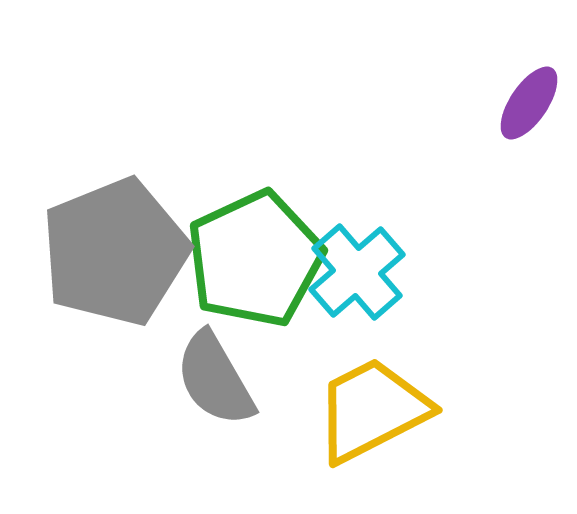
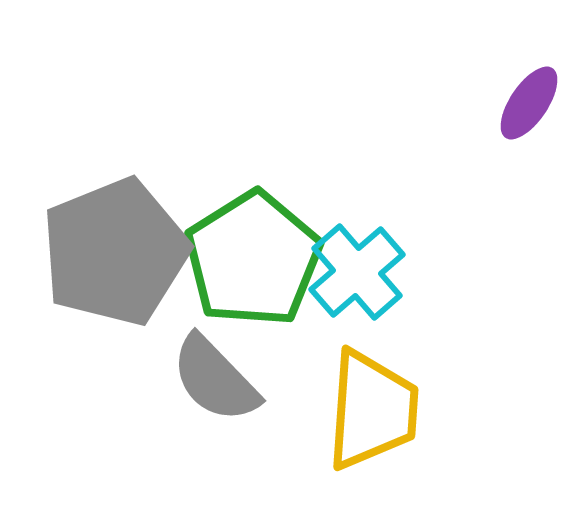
green pentagon: moved 2 px left; rotated 7 degrees counterclockwise
gray semicircle: rotated 14 degrees counterclockwise
yellow trapezoid: rotated 121 degrees clockwise
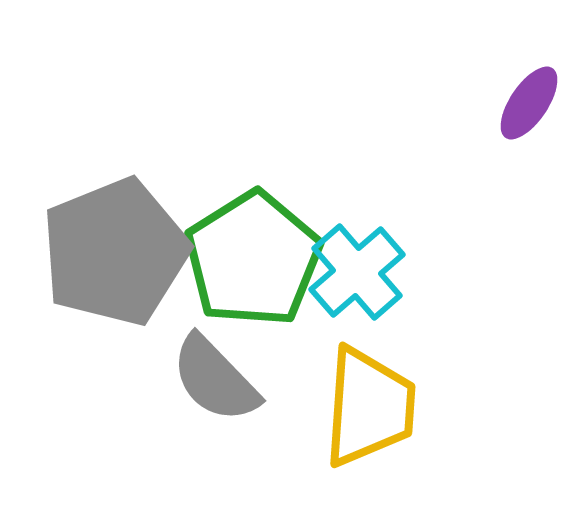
yellow trapezoid: moved 3 px left, 3 px up
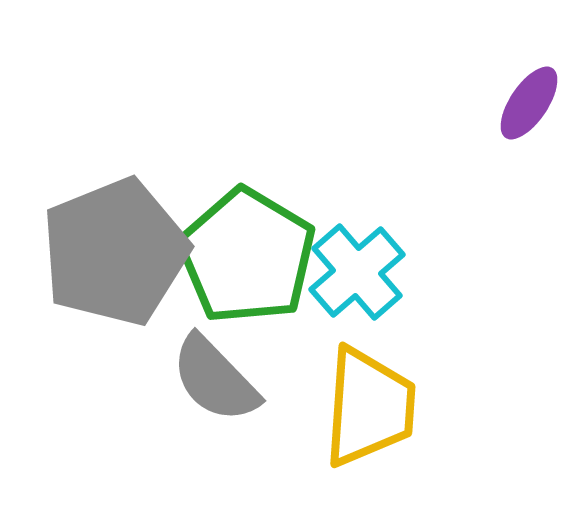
green pentagon: moved 6 px left, 3 px up; rotated 9 degrees counterclockwise
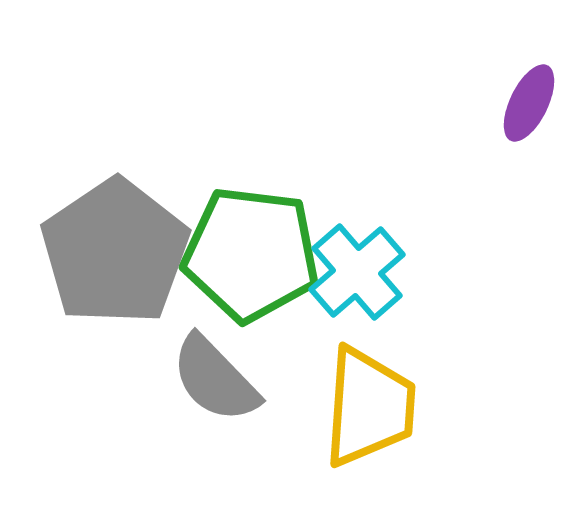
purple ellipse: rotated 8 degrees counterclockwise
gray pentagon: rotated 12 degrees counterclockwise
green pentagon: moved 4 px right, 2 px up; rotated 24 degrees counterclockwise
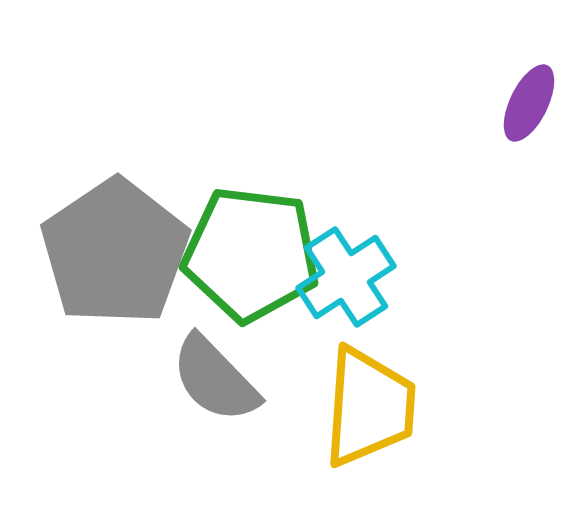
cyan cross: moved 11 px left, 5 px down; rotated 8 degrees clockwise
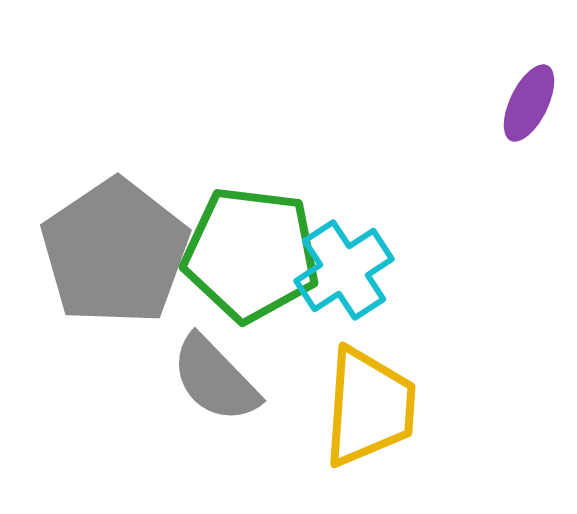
cyan cross: moved 2 px left, 7 px up
